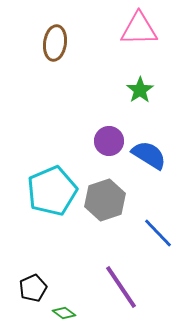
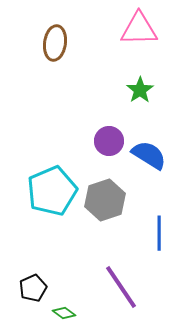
blue line: moved 1 px right; rotated 44 degrees clockwise
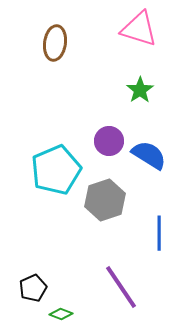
pink triangle: rotated 18 degrees clockwise
cyan pentagon: moved 4 px right, 21 px up
green diamond: moved 3 px left, 1 px down; rotated 15 degrees counterclockwise
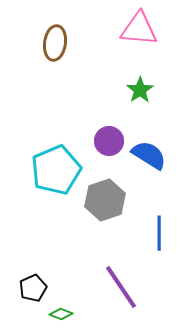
pink triangle: rotated 12 degrees counterclockwise
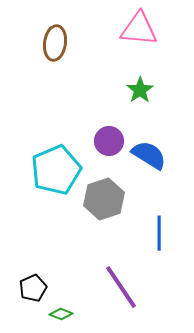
gray hexagon: moved 1 px left, 1 px up
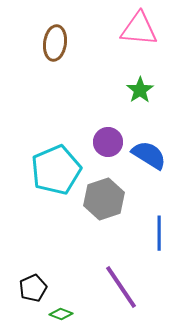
purple circle: moved 1 px left, 1 px down
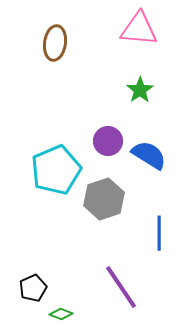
purple circle: moved 1 px up
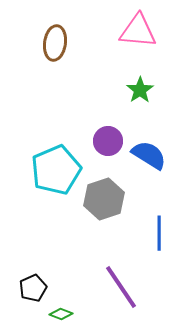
pink triangle: moved 1 px left, 2 px down
